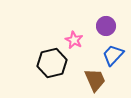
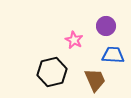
blue trapezoid: rotated 50 degrees clockwise
black hexagon: moved 9 px down
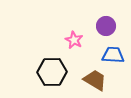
black hexagon: rotated 12 degrees clockwise
brown trapezoid: rotated 35 degrees counterclockwise
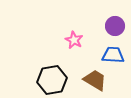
purple circle: moved 9 px right
black hexagon: moved 8 px down; rotated 8 degrees counterclockwise
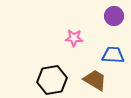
purple circle: moved 1 px left, 10 px up
pink star: moved 2 px up; rotated 24 degrees counterclockwise
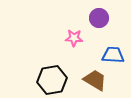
purple circle: moved 15 px left, 2 px down
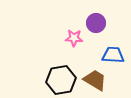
purple circle: moved 3 px left, 5 px down
black hexagon: moved 9 px right
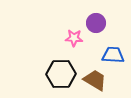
black hexagon: moved 6 px up; rotated 8 degrees clockwise
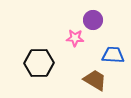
purple circle: moved 3 px left, 3 px up
pink star: moved 1 px right
black hexagon: moved 22 px left, 11 px up
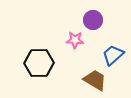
pink star: moved 2 px down
blue trapezoid: rotated 45 degrees counterclockwise
